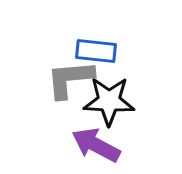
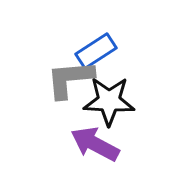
blue rectangle: rotated 39 degrees counterclockwise
purple arrow: moved 1 px left, 1 px up
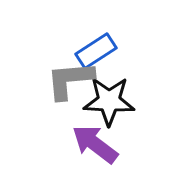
gray L-shape: moved 1 px down
purple arrow: rotated 9 degrees clockwise
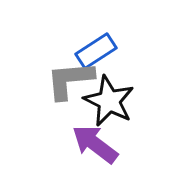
black star: rotated 24 degrees clockwise
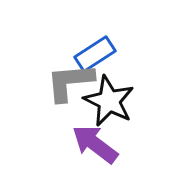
blue rectangle: moved 1 px left, 3 px down
gray L-shape: moved 2 px down
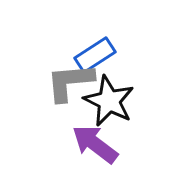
blue rectangle: moved 1 px down
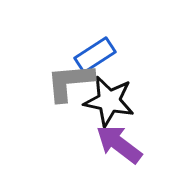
black star: rotated 15 degrees counterclockwise
purple arrow: moved 24 px right
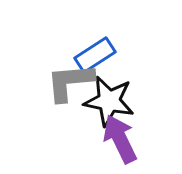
purple arrow: moved 1 px right, 5 px up; rotated 27 degrees clockwise
